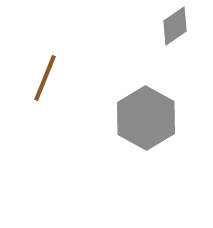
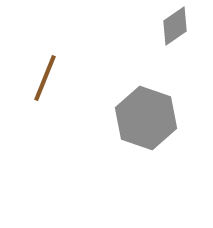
gray hexagon: rotated 10 degrees counterclockwise
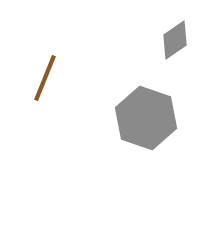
gray diamond: moved 14 px down
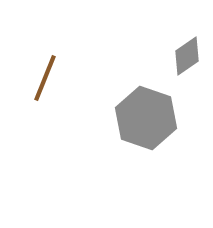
gray diamond: moved 12 px right, 16 px down
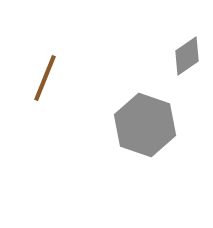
gray hexagon: moved 1 px left, 7 px down
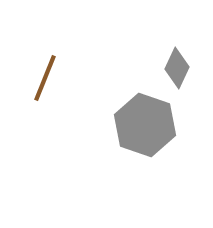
gray diamond: moved 10 px left, 12 px down; rotated 30 degrees counterclockwise
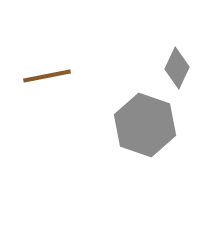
brown line: moved 2 px right, 2 px up; rotated 57 degrees clockwise
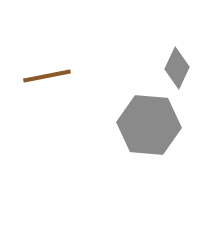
gray hexagon: moved 4 px right; rotated 14 degrees counterclockwise
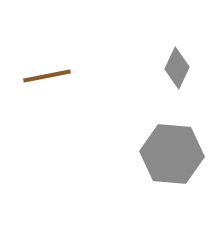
gray hexagon: moved 23 px right, 29 px down
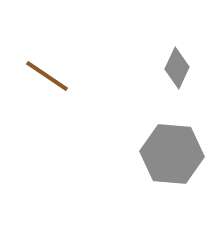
brown line: rotated 45 degrees clockwise
